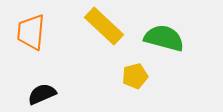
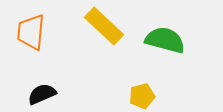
green semicircle: moved 1 px right, 2 px down
yellow pentagon: moved 7 px right, 20 px down
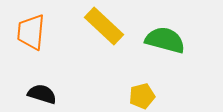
black semicircle: rotated 40 degrees clockwise
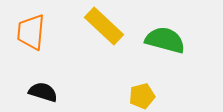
black semicircle: moved 1 px right, 2 px up
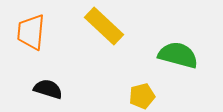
green semicircle: moved 13 px right, 15 px down
black semicircle: moved 5 px right, 3 px up
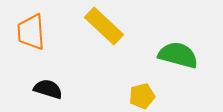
orange trapezoid: rotated 9 degrees counterclockwise
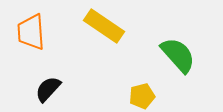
yellow rectangle: rotated 9 degrees counterclockwise
green semicircle: rotated 33 degrees clockwise
black semicircle: rotated 64 degrees counterclockwise
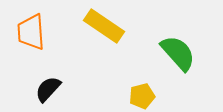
green semicircle: moved 2 px up
